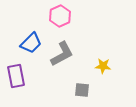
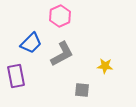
yellow star: moved 2 px right
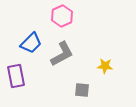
pink hexagon: moved 2 px right
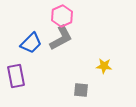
gray L-shape: moved 1 px left, 16 px up
yellow star: moved 1 px left
gray square: moved 1 px left
